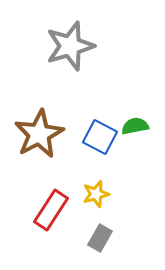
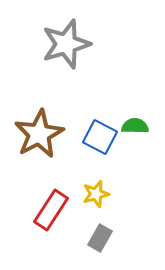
gray star: moved 4 px left, 2 px up
green semicircle: rotated 12 degrees clockwise
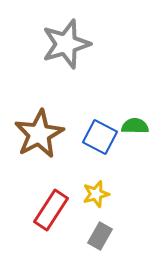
gray rectangle: moved 2 px up
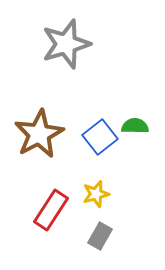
blue square: rotated 24 degrees clockwise
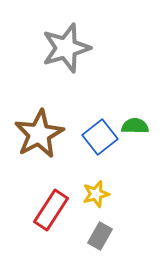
gray star: moved 4 px down
